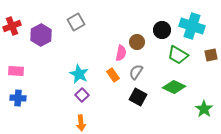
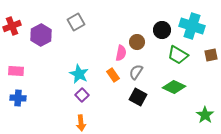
green star: moved 1 px right, 6 px down
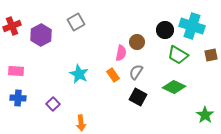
black circle: moved 3 px right
purple square: moved 29 px left, 9 px down
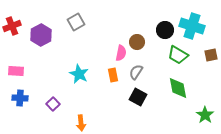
orange rectangle: rotated 24 degrees clockwise
green diamond: moved 4 px right, 1 px down; rotated 55 degrees clockwise
blue cross: moved 2 px right
